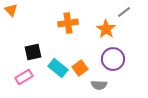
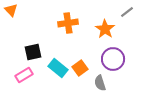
gray line: moved 3 px right
orange star: moved 1 px left
pink rectangle: moved 2 px up
gray semicircle: moved 1 px right, 2 px up; rotated 70 degrees clockwise
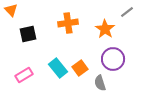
black square: moved 5 px left, 18 px up
cyan rectangle: rotated 12 degrees clockwise
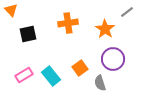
cyan rectangle: moved 7 px left, 8 px down
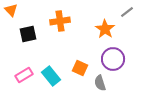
orange cross: moved 8 px left, 2 px up
orange square: rotated 28 degrees counterclockwise
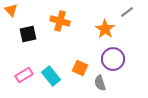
orange cross: rotated 24 degrees clockwise
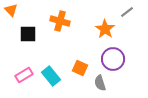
black square: rotated 12 degrees clockwise
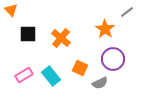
orange cross: moved 1 px right, 17 px down; rotated 24 degrees clockwise
gray semicircle: rotated 98 degrees counterclockwise
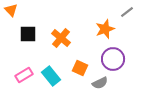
orange star: rotated 18 degrees clockwise
